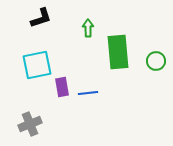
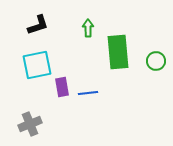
black L-shape: moved 3 px left, 7 px down
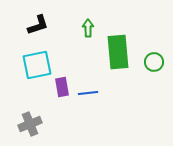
green circle: moved 2 px left, 1 px down
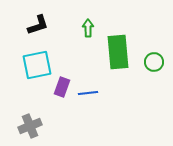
purple rectangle: rotated 30 degrees clockwise
gray cross: moved 2 px down
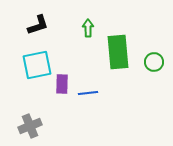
purple rectangle: moved 3 px up; rotated 18 degrees counterclockwise
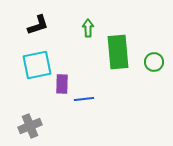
blue line: moved 4 px left, 6 px down
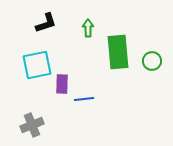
black L-shape: moved 8 px right, 2 px up
green circle: moved 2 px left, 1 px up
gray cross: moved 2 px right, 1 px up
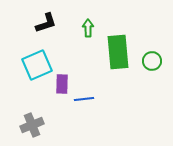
cyan square: rotated 12 degrees counterclockwise
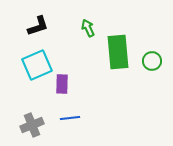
black L-shape: moved 8 px left, 3 px down
green arrow: rotated 24 degrees counterclockwise
blue line: moved 14 px left, 19 px down
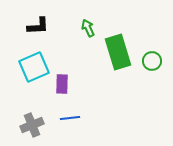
black L-shape: rotated 15 degrees clockwise
green rectangle: rotated 12 degrees counterclockwise
cyan square: moved 3 px left, 2 px down
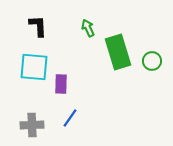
black L-shape: rotated 90 degrees counterclockwise
cyan square: rotated 28 degrees clockwise
purple rectangle: moved 1 px left
blue line: rotated 48 degrees counterclockwise
gray cross: rotated 20 degrees clockwise
